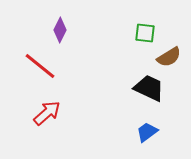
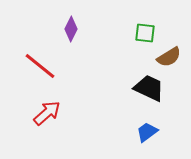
purple diamond: moved 11 px right, 1 px up
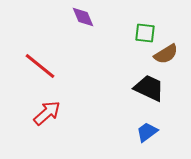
purple diamond: moved 12 px right, 12 px up; rotated 50 degrees counterclockwise
brown semicircle: moved 3 px left, 3 px up
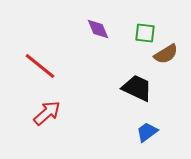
purple diamond: moved 15 px right, 12 px down
black trapezoid: moved 12 px left
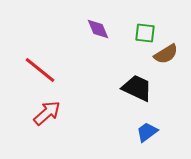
red line: moved 4 px down
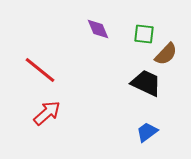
green square: moved 1 px left, 1 px down
brown semicircle: rotated 15 degrees counterclockwise
black trapezoid: moved 9 px right, 5 px up
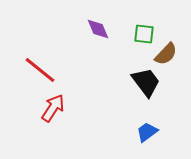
black trapezoid: moved 1 px up; rotated 28 degrees clockwise
red arrow: moved 6 px right, 5 px up; rotated 16 degrees counterclockwise
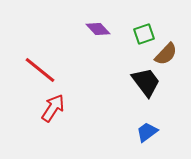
purple diamond: rotated 20 degrees counterclockwise
green square: rotated 25 degrees counterclockwise
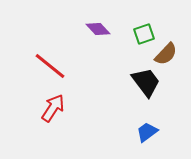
red line: moved 10 px right, 4 px up
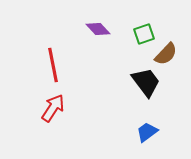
red line: moved 3 px right, 1 px up; rotated 40 degrees clockwise
